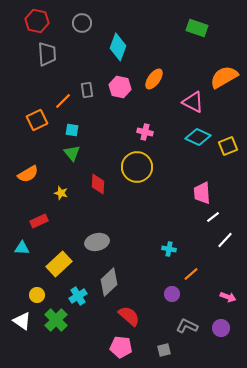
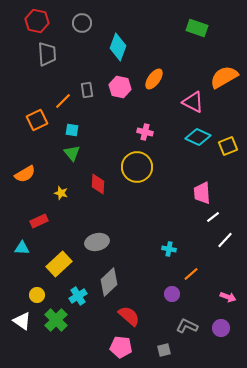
orange semicircle at (28, 174): moved 3 px left
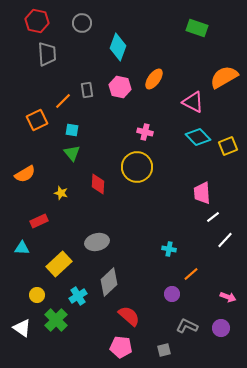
cyan diamond at (198, 137): rotated 20 degrees clockwise
white triangle at (22, 321): moved 7 px down
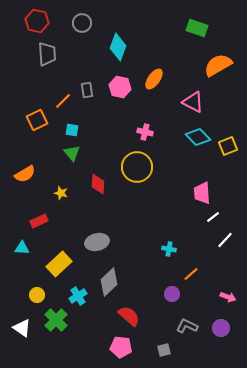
orange semicircle at (224, 77): moved 6 px left, 12 px up
